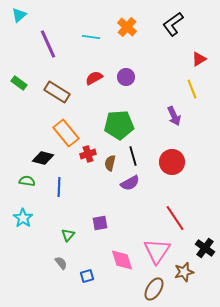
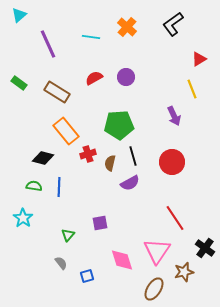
orange rectangle: moved 2 px up
green semicircle: moved 7 px right, 5 px down
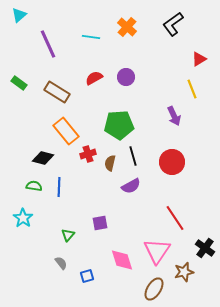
purple semicircle: moved 1 px right, 3 px down
